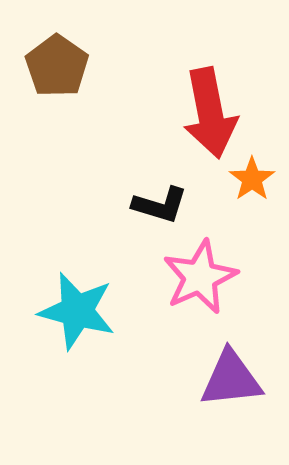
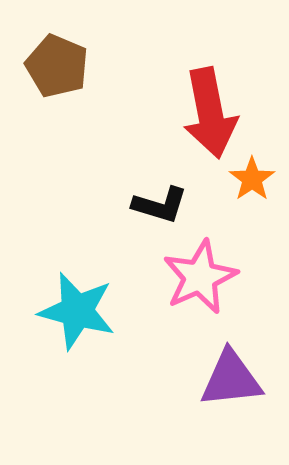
brown pentagon: rotated 12 degrees counterclockwise
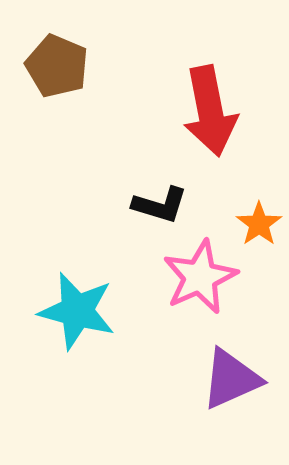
red arrow: moved 2 px up
orange star: moved 7 px right, 45 px down
purple triangle: rotated 18 degrees counterclockwise
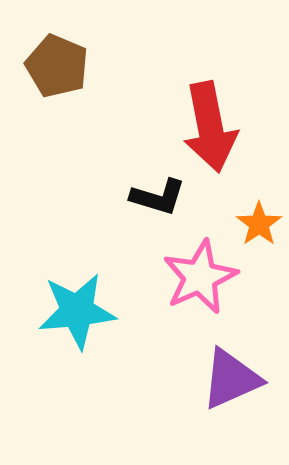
red arrow: moved 16 px down
black L-shape: moved 2 px left, 8 px up
cyan star: rotated 20 degrees counterclockwise
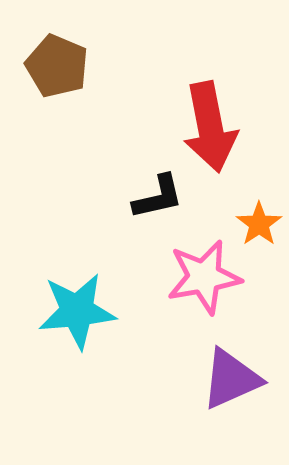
black L-shape: rotated 30 degrees counterclockwise
pink star: moved 4 px right; rotated 14 degrees clockwise
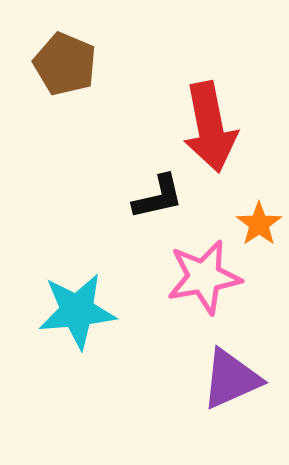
brown pentagon: moved 8 px right, 2 px up
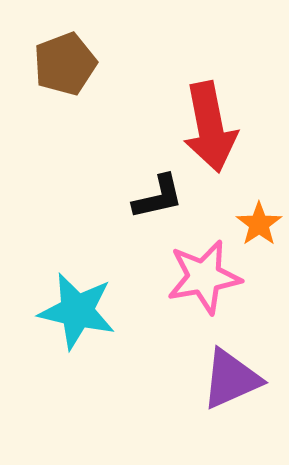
brown pentagon: rotated 28 degrees clockwise
cyan star: rotated 18 degrees clockwise
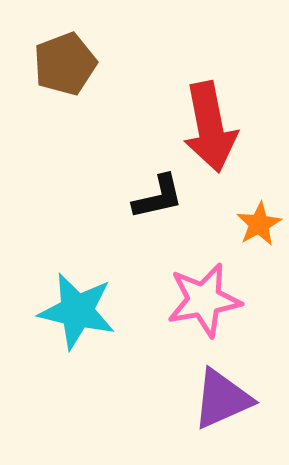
orange star: rotated 6 degrees clockwise
pink star: moved 23 px down
purple triangle: moved 9 px left, 20 px down
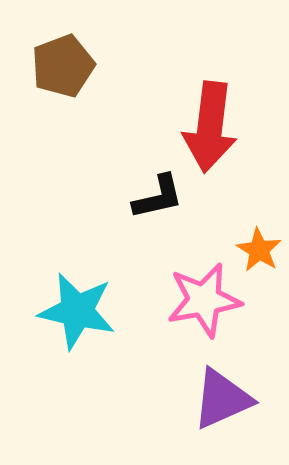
brown pentagon: moved 2 px left, 2 px down
red arrow: rotated 18 degrees clockwise
orange star: moved 26 px down; rotated 12 degrees counterclockwise
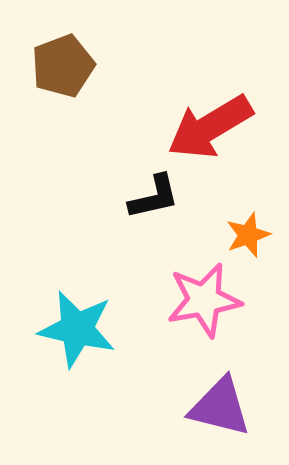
red arrow: rotated 52 degrees clockwise
black L-shape: moved 4 px left
orange star: moved 11 px left, 15 px up; rotated 21 degrees clockwise
cyan star: moved 18 px down
purple triangle: moved 2 px left, 8 px down; rotated 38 degrees clockwise
